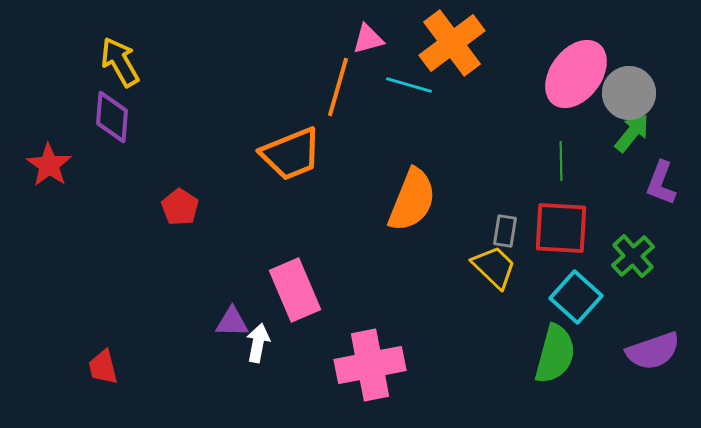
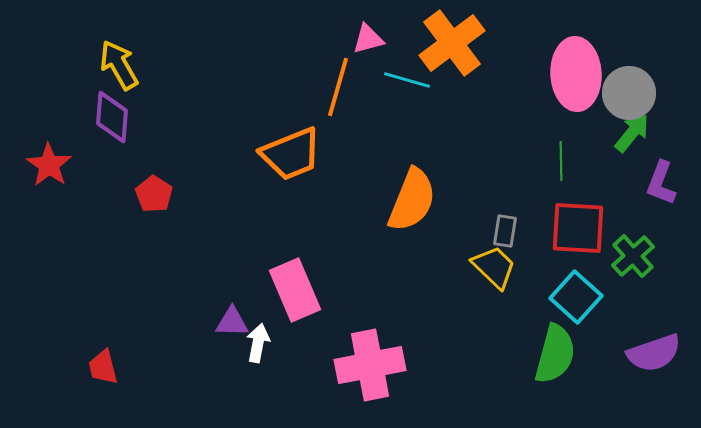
yellow arrow: moved 1 px left, 3 px down
pink ellipse: rotated 40 degrees counterclockwise
cyan line: moved 2 px left, 5 px up
red pentagon: moved 26 px left, 13 px up
red square: moved 17 px right
purple semicircle: moved 1 px right, 2 px down
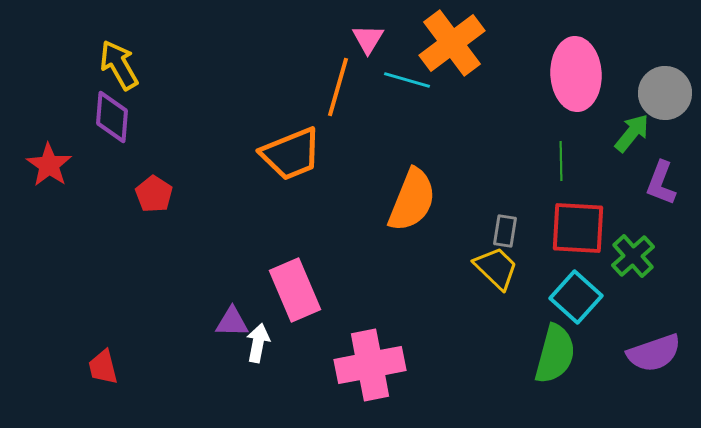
pink triangle: rotated 44 degrees counterclockwise
gray circle: moved 36 px right
yellow trapezoid: moved 2 px right, 1 px down
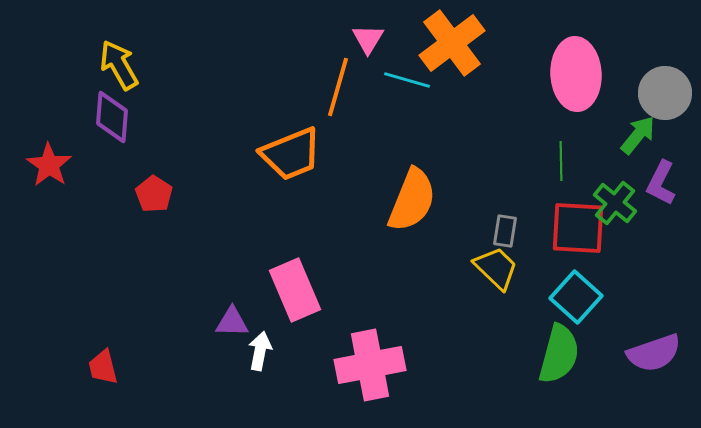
green arrow: moved 6 px right, 2 px down
purple L-shape: rotated 6 degrees clockwise
green cross: moved 18 px left, 53 px up; rotated 9 degrees counterclockwise
white arrow: moved 2 px right, 8 px down
green semicircle: moved 4 px right
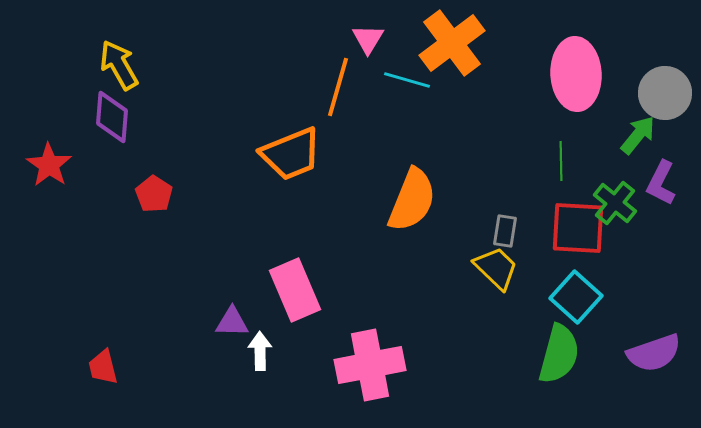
white arrow: rotated 12 degrees counterclockwise
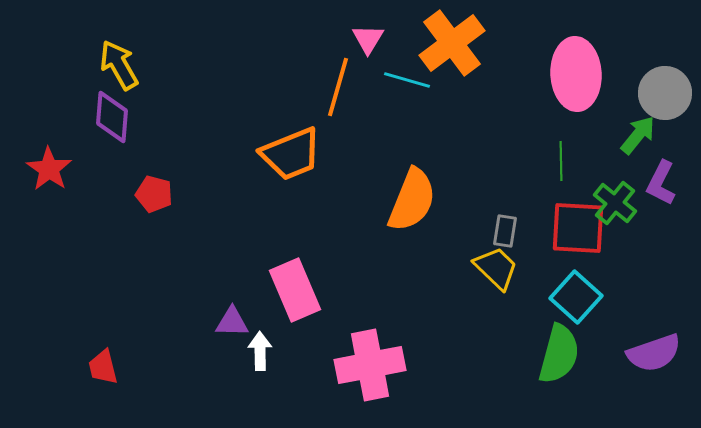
red star: moved 4 px down
red pentagon: rotated 18 degrees counterclockwise
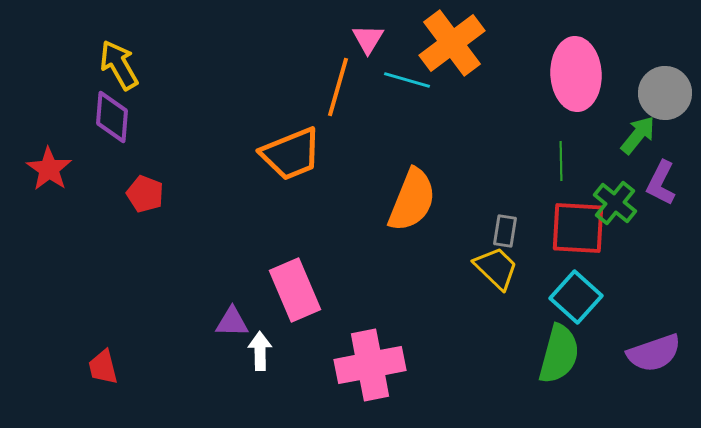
red pentagon: moved 9 px left; rotated 6 degrees clockwise
